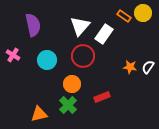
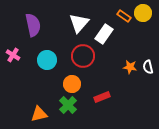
white triangle: moved 1 px left, 3 px up
white semicircle: rotated 48 degrees counterclockwise
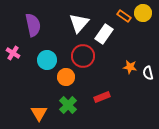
pink cross: moved 2 px up
white semicircle: moved 6 px down
orange circle: moved 6 px left, 7 px up
orange triangle: moved 1 px up; rotated 48 degrees counterclockwise
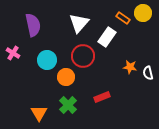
orange rectangle: moved 1 px left, 2 px down
white rectangle: moved 3 px right, 3 px down
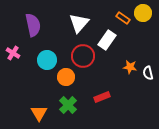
white rectangle: moved 3 px down
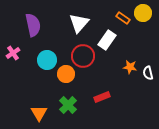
pink cross: rotated 24 degrees clockwise
orange circle: moved 3 px up
